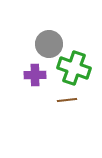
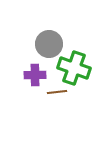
brown line: moved 10 px left, 8 px up
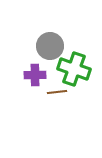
gray circle: moved 1 px right, 2 px down
green cross: moved 1 px down
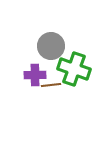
gray circle: moved 1 px right
brown line: moved 6 px left, 7 px up
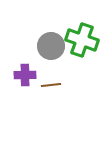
green cross: moved 8 px right, 29 px up
purple cross: moved 10 px left
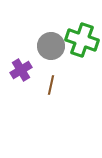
purple cross: moved 4 px left, 5 px up; rotated 30 degrees counterclockwise
brown line: rotated 72 degrees counterclockwise
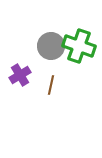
green cross: moved 3 px left, 6 px down
purple cross: moved 1 px left, 5 px down
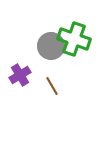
green cross: moved 5 px left, 7 px up
brown line: moved 1 px right, 1 px down; rotated 42 degrees counterclockwise
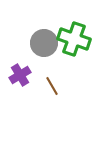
gray circle: moved 7 px left, 3 px up
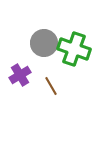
green cross: moved 10 px down
brown line: moved 1 px left
